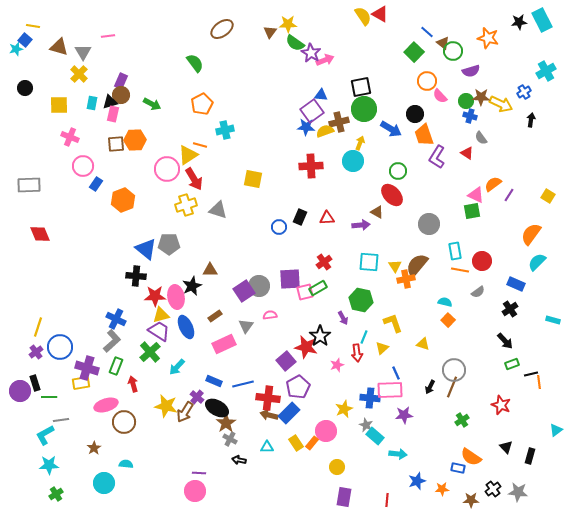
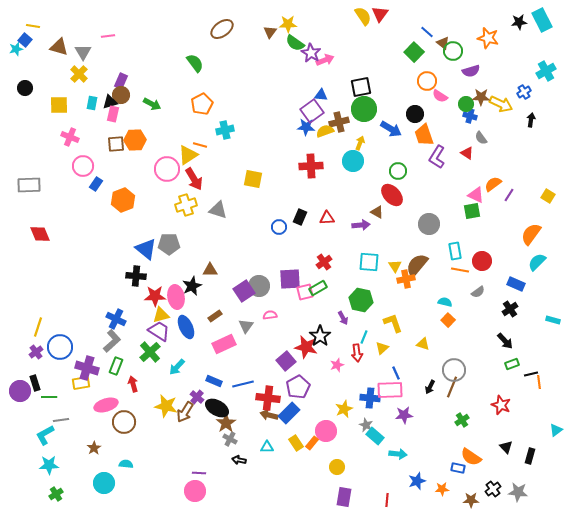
red triangle at (380, 14): rotated 36 degrees clockwise
pink semicircle at (440, 96): rotated 14 degrees counterclockwise
green circle at (466, 101): moved 3 px down
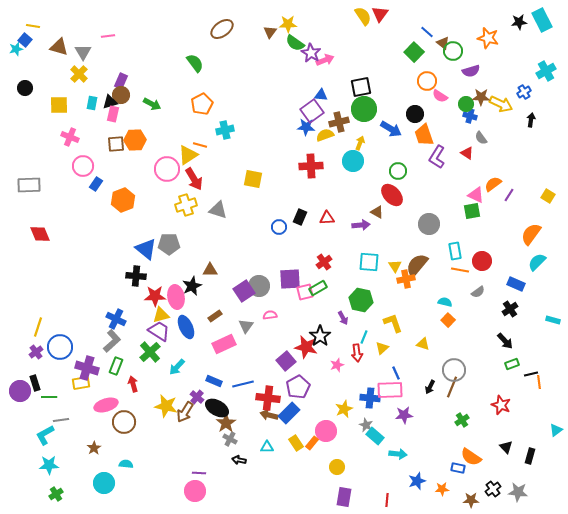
yellow semicircle at (325, 131): moved 4 px down
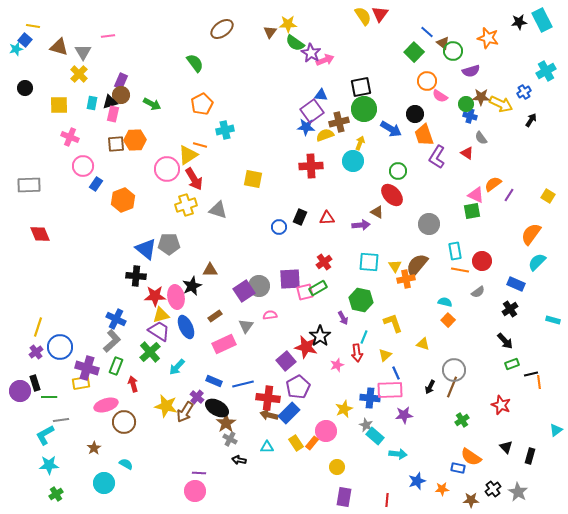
black arrow at (531, 120): rotated 24 degrees clockwise
yellow triangle at (382, 348): moved 3 px right, 7 px down
cyan semicircle at (126, 464): rotated 24 degrees clockwise
gray star at (518, 492): rotated 24 degrees clockwise
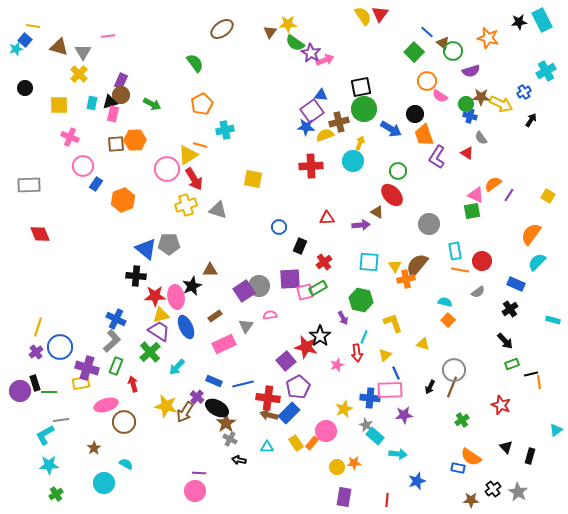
black rectangle at (300, 217): moved 29 px down
green line at (49, 397): moved 5 px up
orange star at (442, 489): moved 88 px left, 26 px up
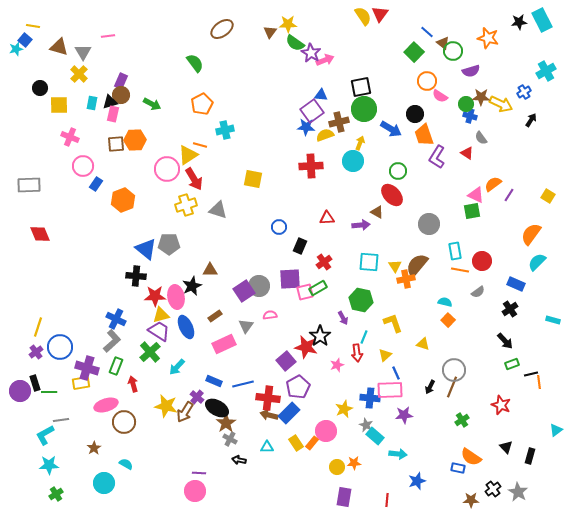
black circle at (25, 88): moved 15 px right
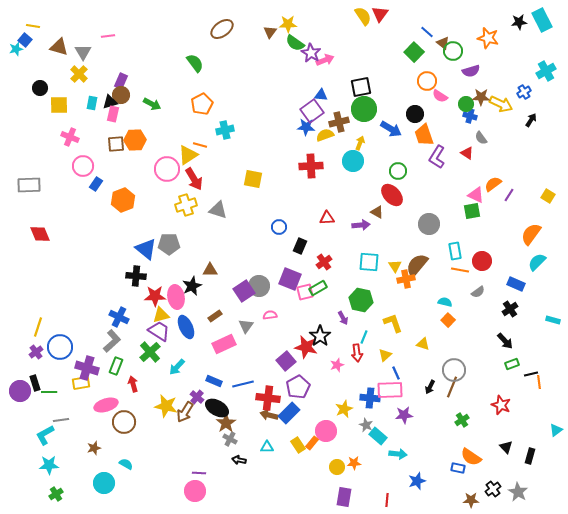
purple square at (290, 279): rotated 25 degrees clockwise
blue cross at (116, 319): moved 3 px right, 2 px up
cyan rectangle at (375, 436): moved 3 px right
yellow rectangle at (296, 443): moved 2 px right, 2 px down
brown star at (94, 448): rotated 16 degrees clockwise
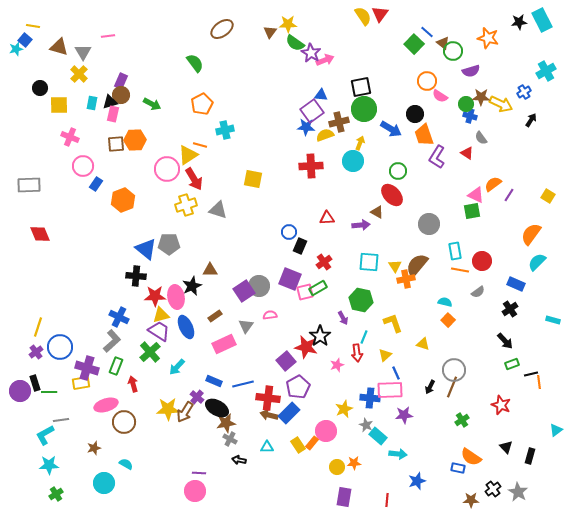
green square at (414, 52): moved 8 px up
blue circle at (279, 227): moved 10 px right, 5 px down
yellow star at (166, 406): moved 2 px right, 3 px down; rotated 15 degrees counterclockwise
brown star at (226, 423): rotated 24 degrees clockwise
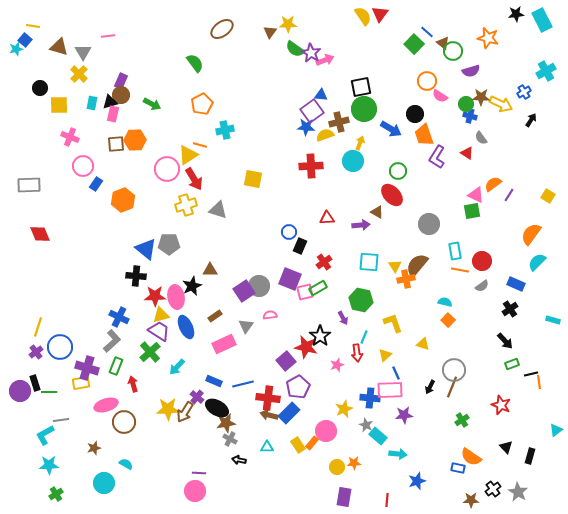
black star at (519, 22): moved 3 px left, 8 px up
green semicircle at (295, 43): moved 6 px down
gray semicircle at (478, 292): moved 4 px right, 6 px up
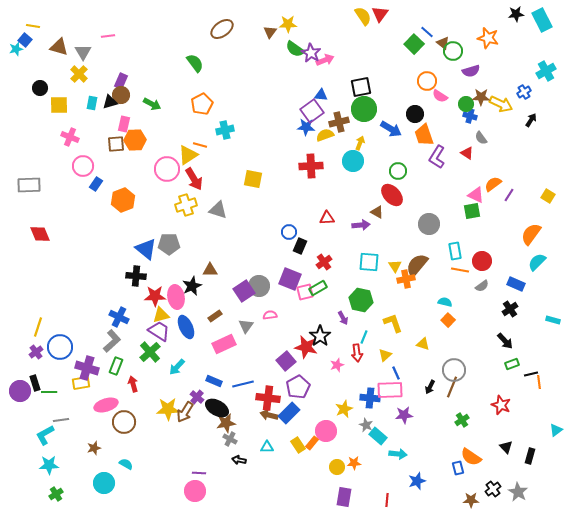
pink rectangle at (113, 114): moved 11 px right, 10 px down
blue rectangle at (458, 468): rotated 64 degrees clockwise
